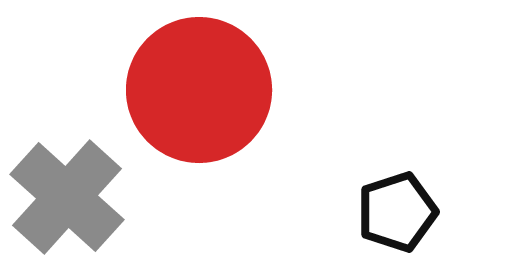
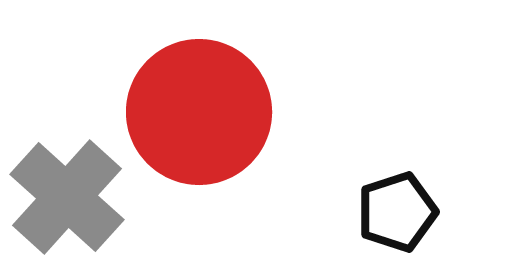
red circle: moved 22 px down
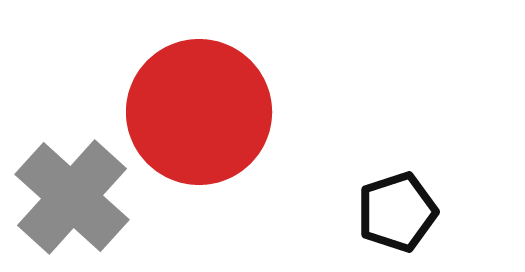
gray cross: moved 5 px right
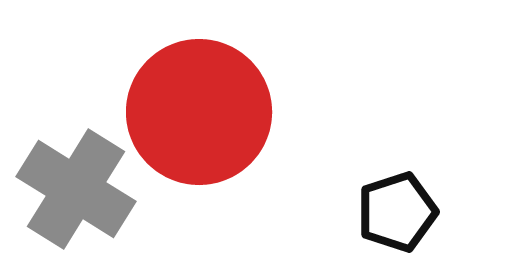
gray cross: moved 4 px right, 8 px up; rotated 10 degrees counterclockwise
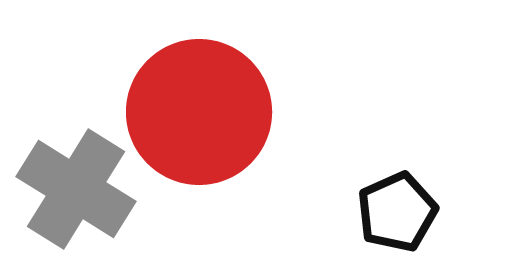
black pentagon: rotated 6 degrees counterclockwise
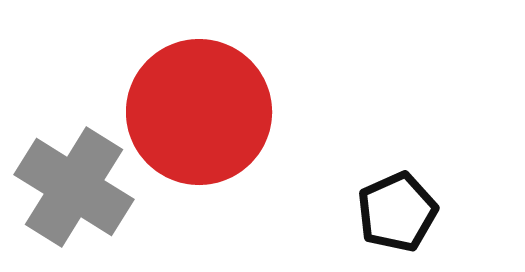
gray cross: moved 2 px left, 2 px up
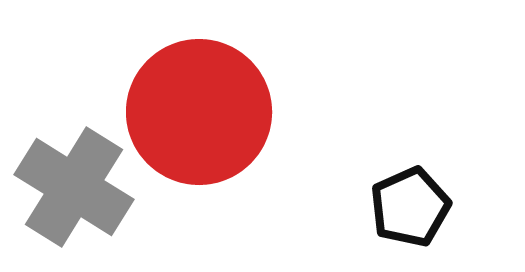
black pentagon: moved 13 px right, 5 px up
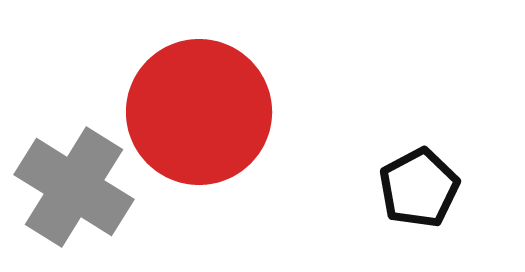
black pentagon: moved 9 px right, 19 px up; rotated 4 degrees counterclockwise
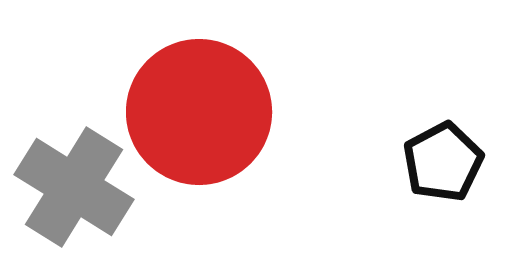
black pentagon: moved 24 px right, 26 px up
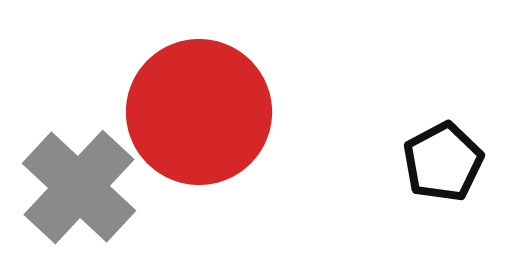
gray cross: moved 5 px right; rotated 11 degrees clockwise
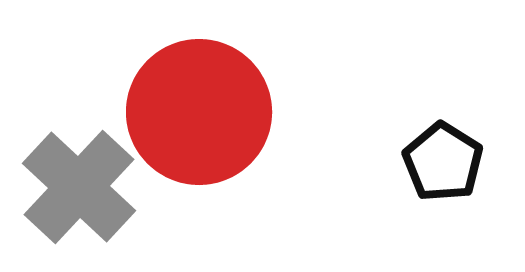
black pentagon: rotated 12 degrees counterclockwise
